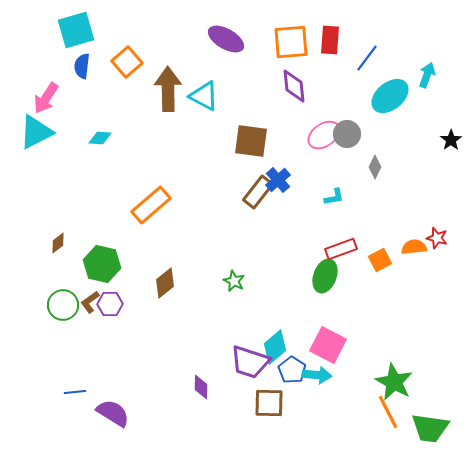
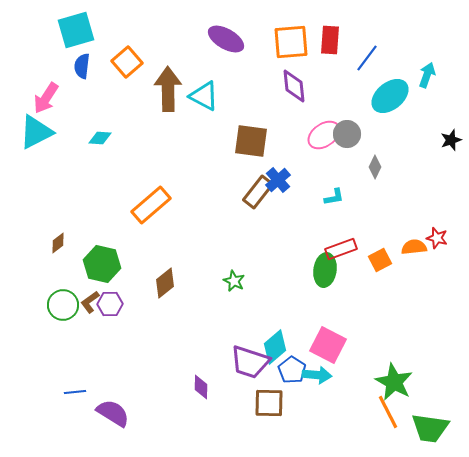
black star at (451, 140): rotated 15 degrees clockwise
green ellipse at (325, 276): moved 6 px up; rotated 12 degrees counterclockwise
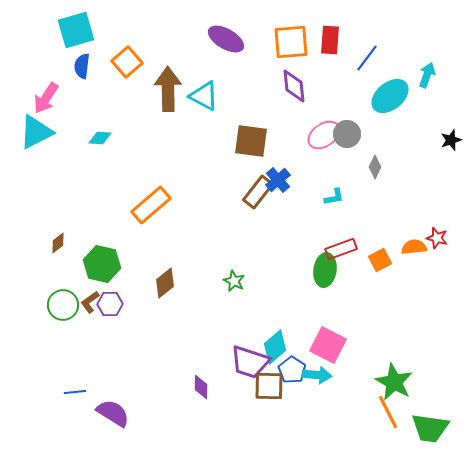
brown square at (269, 403): moved 17 px up
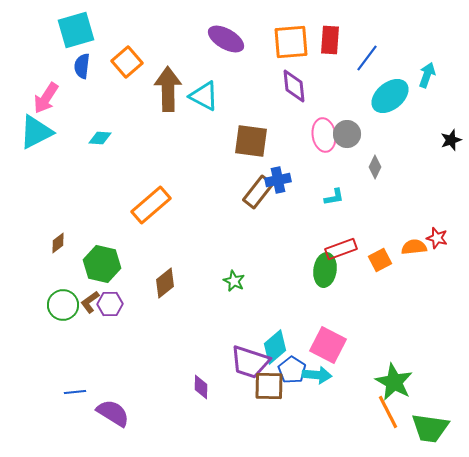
pink ellipse at (324, 135): rotated 64 degrees counterclockwise
blue cross at (278, 180): rotated 30 degrees clockwise
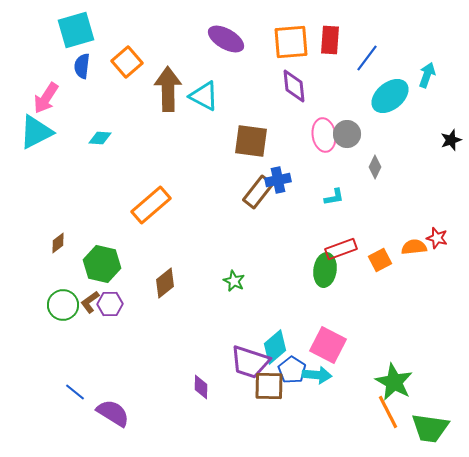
blue line at (75, 392): rotated 45 degrees clockwise
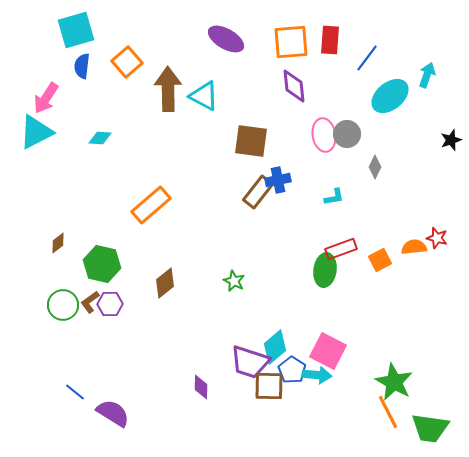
pink square at (328, 345): moved 6 px down
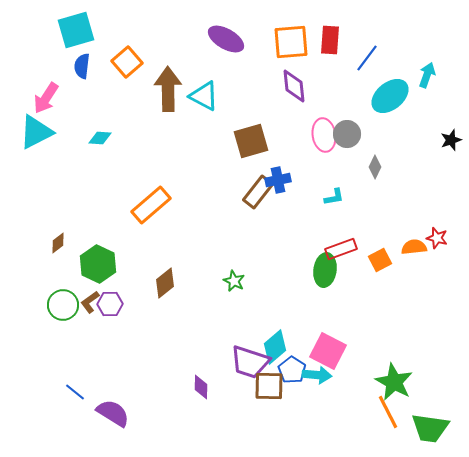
brown square at (251, 141): rotated 24 degrees counterclockwise
green hexagon at (102, 264): moved 4 px left; rotated 12 degrees clockwise
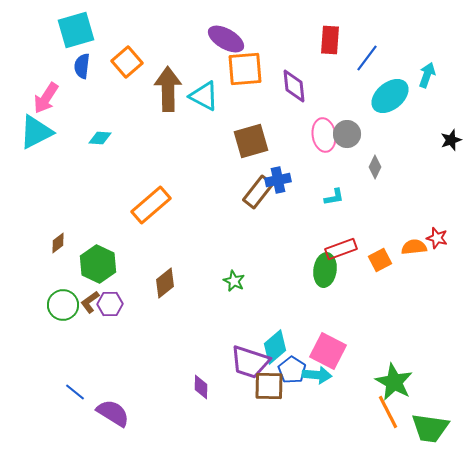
orange square at (291, 42): moved 46 px left, 27 px down
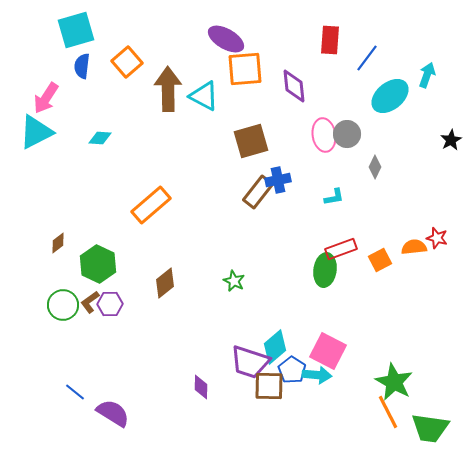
black star at (451, 140): rotated 10 degrees counterclockwise
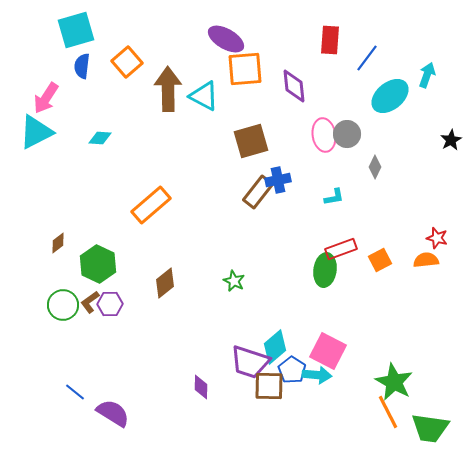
orange semicircle at (414, 247): moved 12 px right, 13 px down
